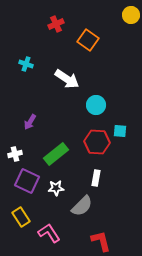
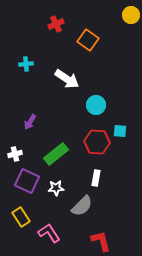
cyan cross: rotated 24 degrees counterclockwise
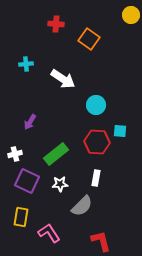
red cross: rotated 28 degrees clockwise
orange square: moved 1 px right, 1 px up
white arrow: moved 4 px left
white star: moved 4 px right, 4 px up
yellow rectangle: rotated 42 degrees clockwise
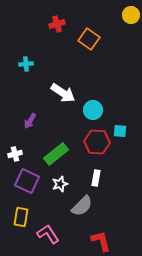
red cross: moved 1 px right; rotated 21 degrees counterclockwise
white arrow: moved 14 px down
cyan circle: moved 3 px left, 5 px down
purple arrow: moved 1 px up
white star: rotated 14 degrees counterclockwise
pink L-shape: moved 1 px left, 1 px down
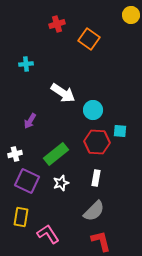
white star: moved 1 px right, 1 px up
gray semicircle: moved 12 px right, 5 px down
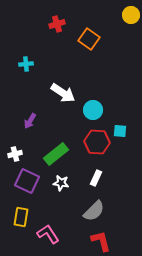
white rectangle: rotated 14 degrees clockwise
white star: rotated 28 degrees clockwise
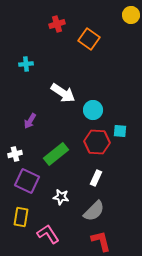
white star: moved 14 px down
